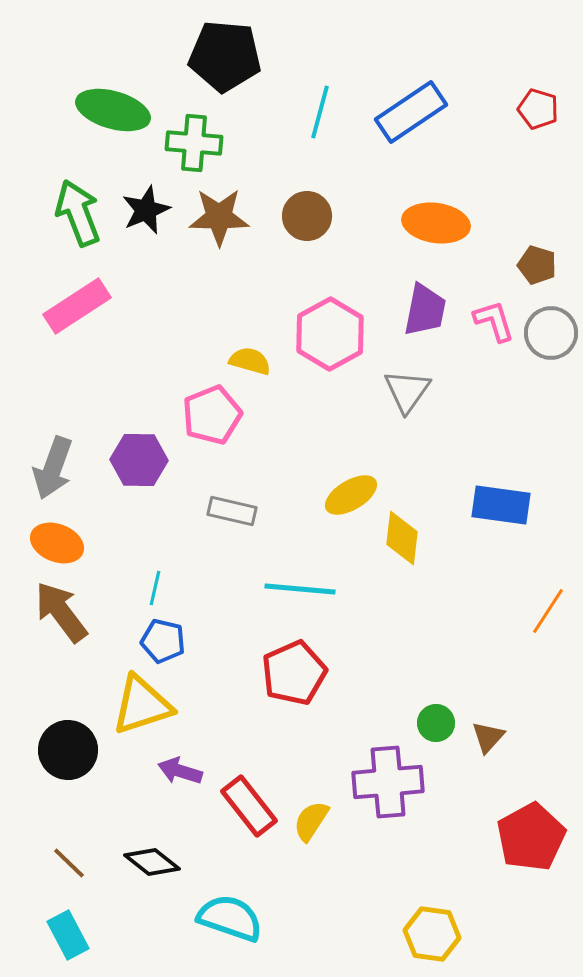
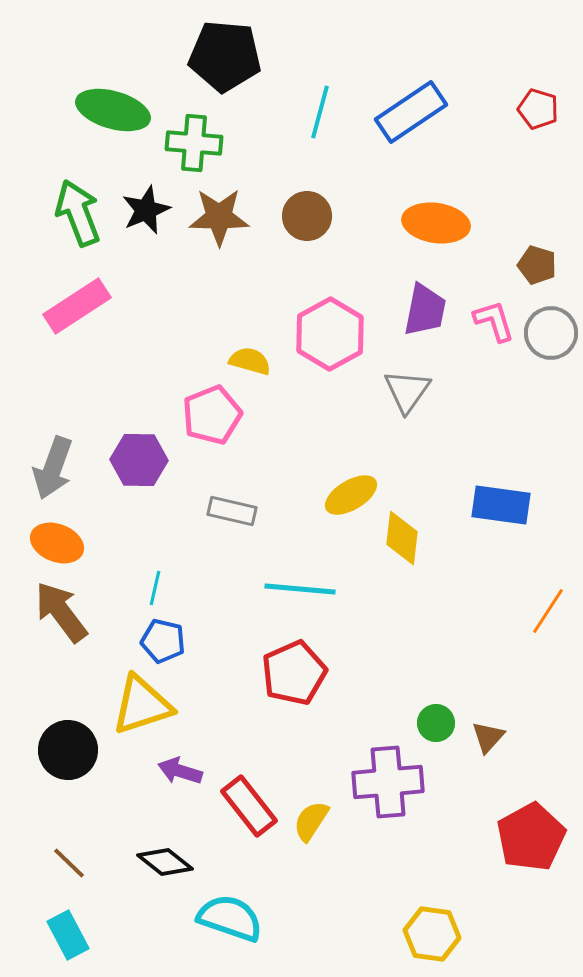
black diamond at (152, 862): moved 13 px right
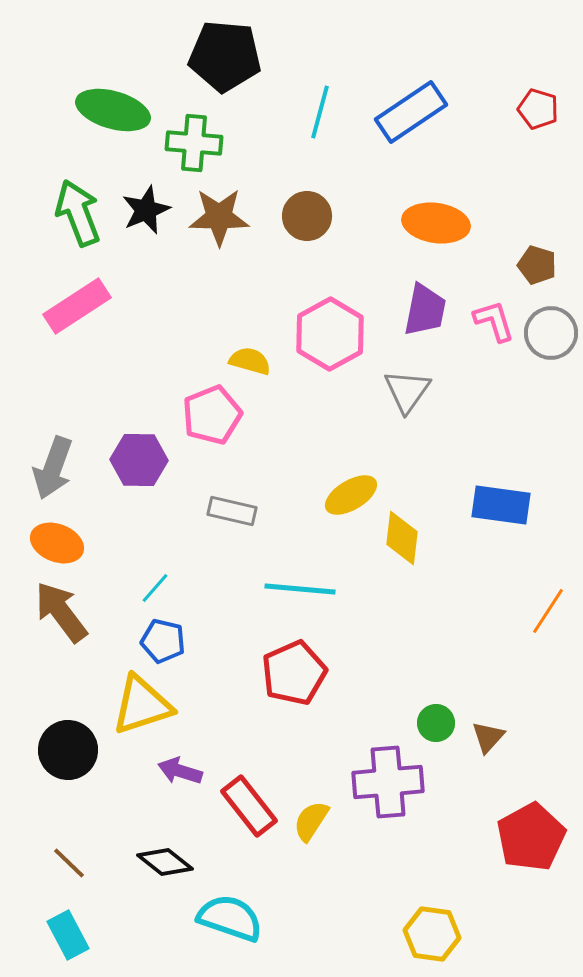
cyan line at (155, 588): rotated 28 degrees clockwise
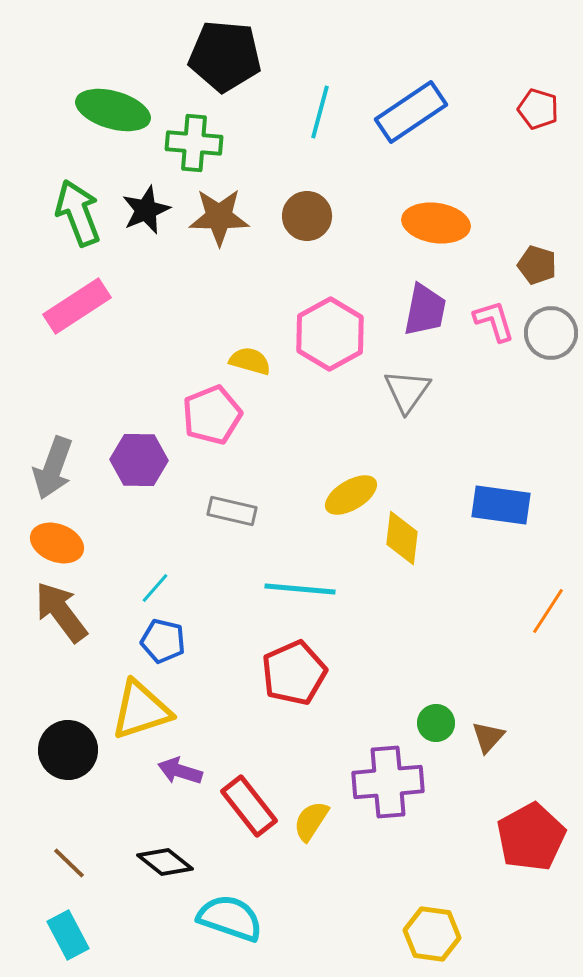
yellow triangle at (142, 705): moved 1 px left, 5 px down
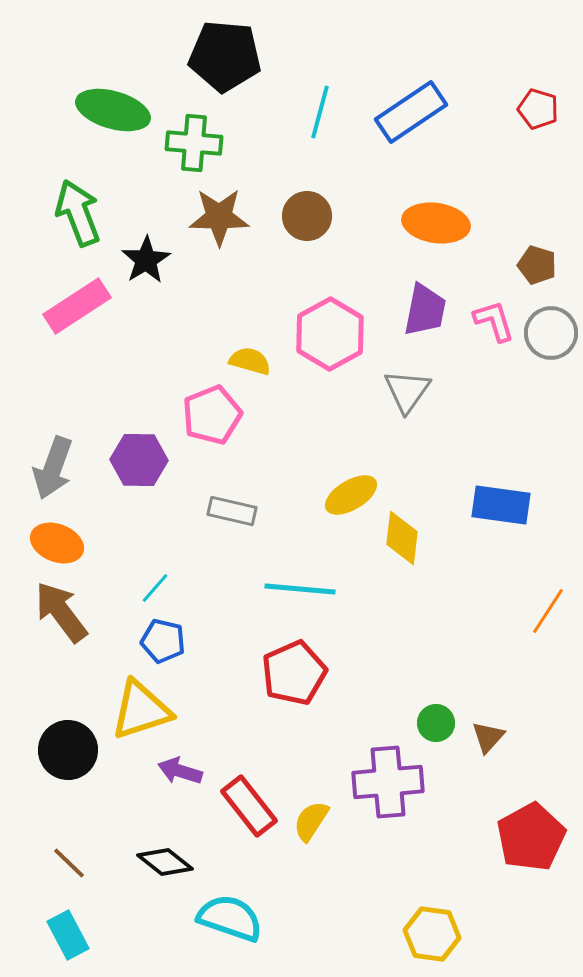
black star at (146, 210): moved 50 px down; rotated 9 degrees counterclockwise
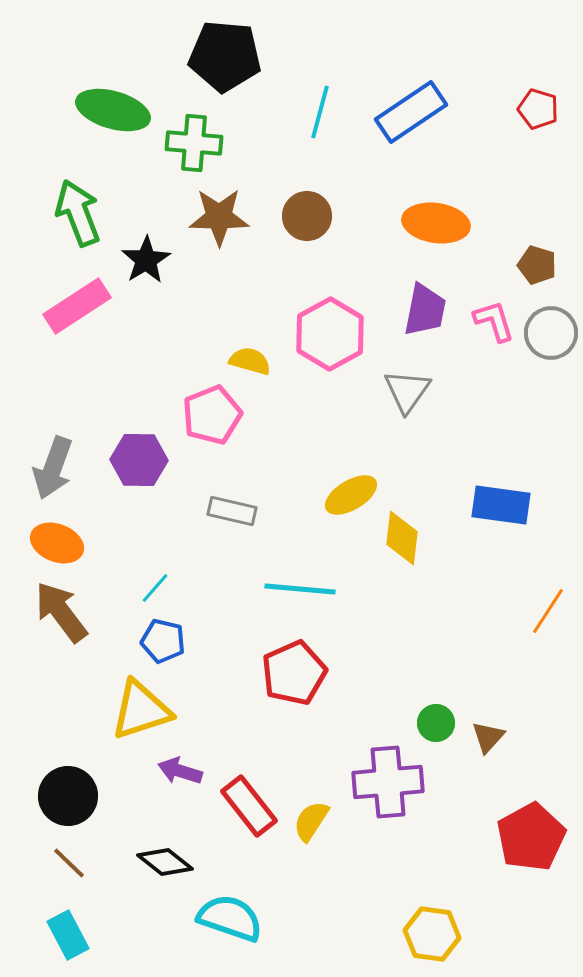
black circle at (68, 750): moved 46 px down
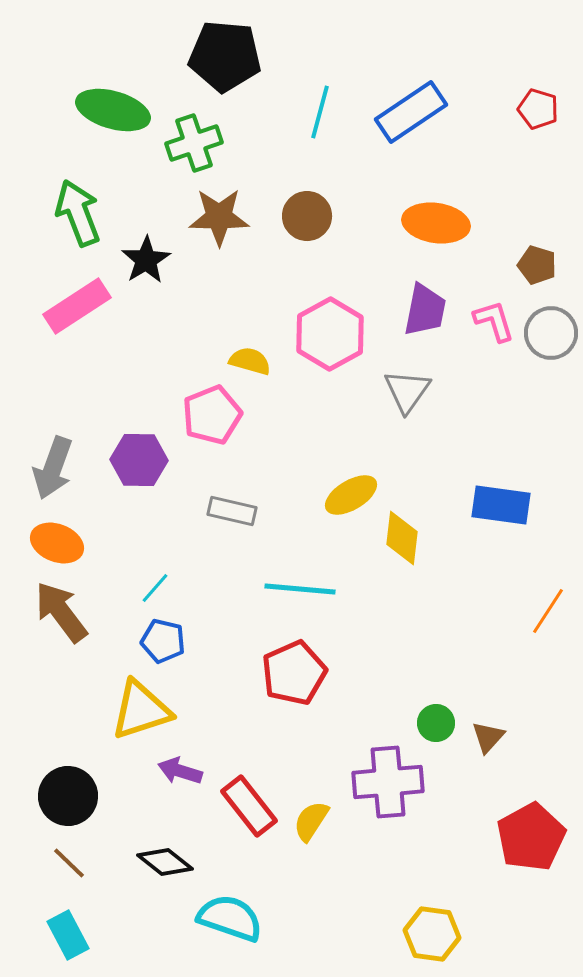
green cross at (194, 143): rotated 24 degrees counterclockwise
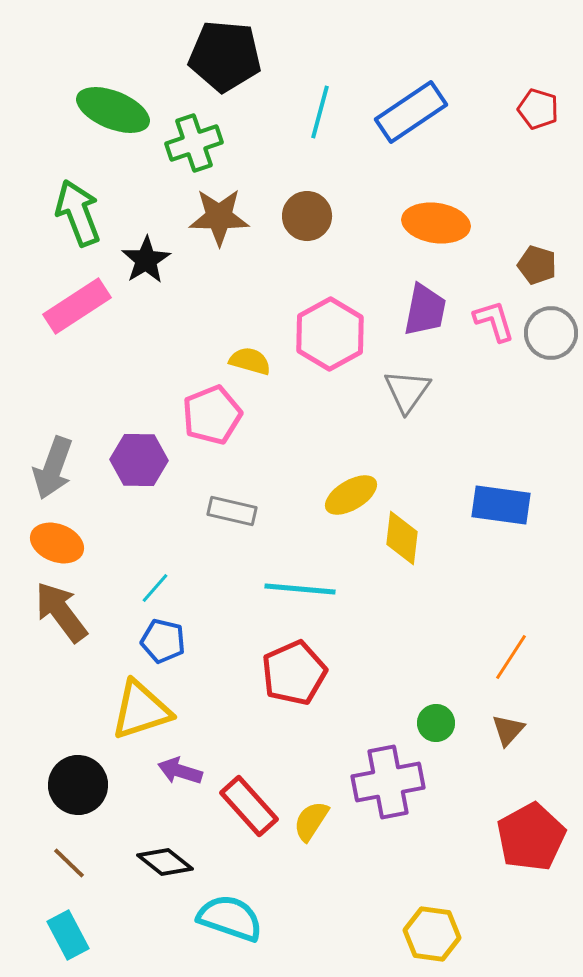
green ellipse at (113, 110): rotated 6 degrees clockwise
orange line at (548, 611): moved 37 px left, 46 px down
brown triangle at (488, 737): moved 20 px right, 7 px up
purple cross at (388, 782): rotated 6 degrees counterclockwise
black circle at (68, 796): moved 10 px right, 11 px up
red rectangle at (249, 806): rotated 4 degrees counterclockwise
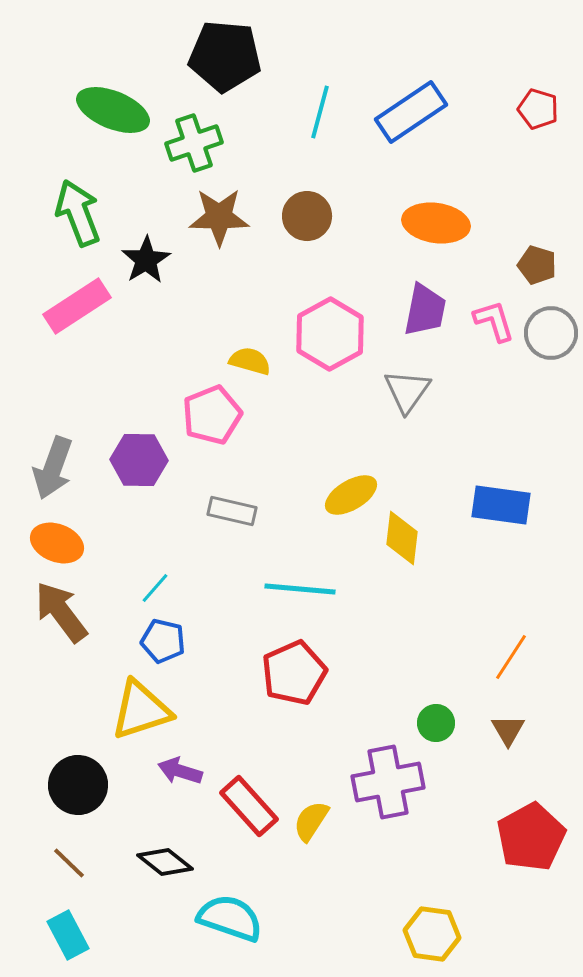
brown triangle at (508, 730): rotated 12 degrees counterclockwise
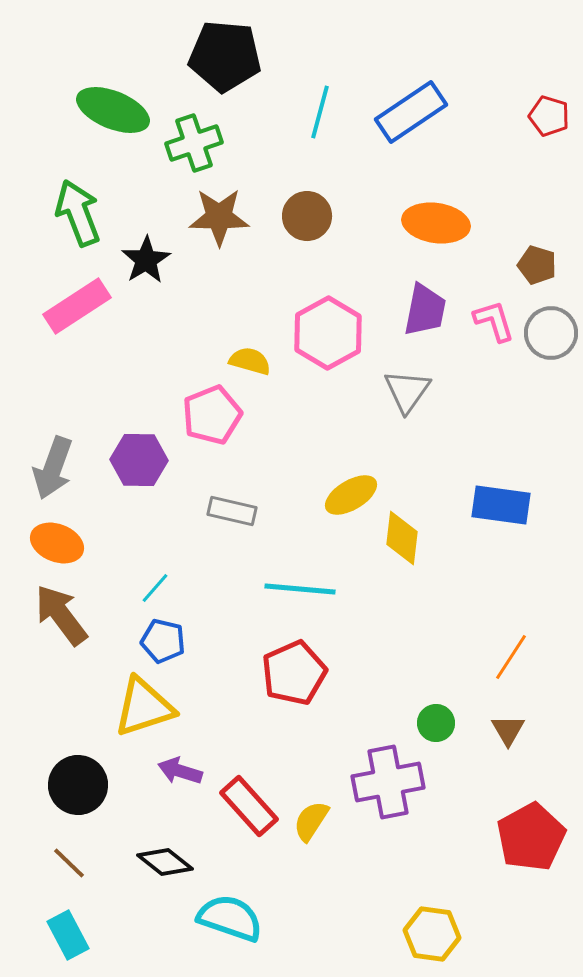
red pentagon at (538, 109): moved 11 px right, 7 px down
pink hexagon at (330, 334): moved 2 px left, 1 px up
brown arrow at (61, 612): moved 3 px down
yellow triangle at (141, 710): moved 3 px right, 3 px up
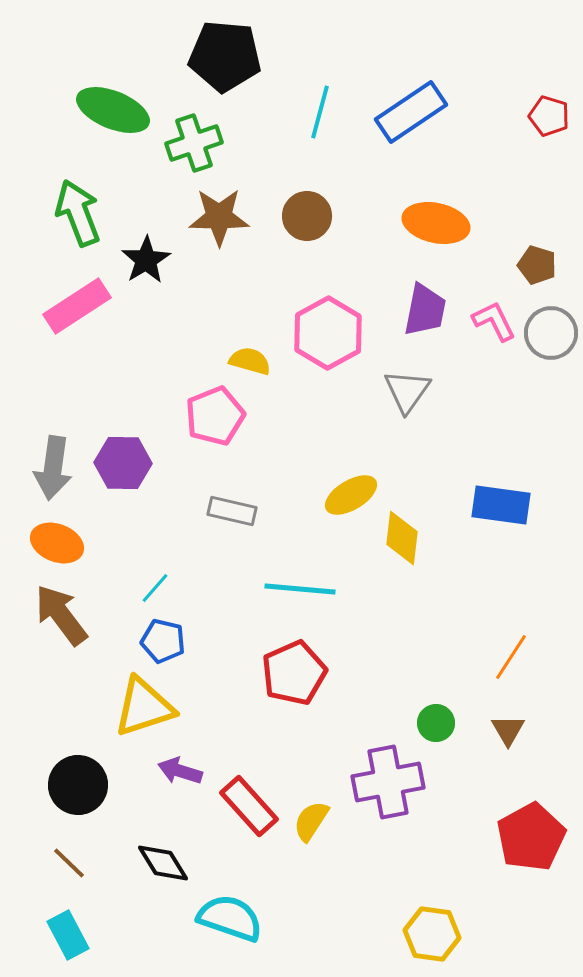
orange ellipse at (436, 223): rotated 4 degrees clockwise
pink L-shape at (494, 321): rotated 9 degrees counterclockwise
pink pentagon at (212, 415): moved 3 px right, 1 px down
purple hexagon at (139, 460): moved 16 px left, 3 px down
gray arrow at (53, 468): rotated 12 degrees counterclockwise
black diamond at (165, 862): moved 2 px left, 1 px down; rotated 20 degrees clockwise
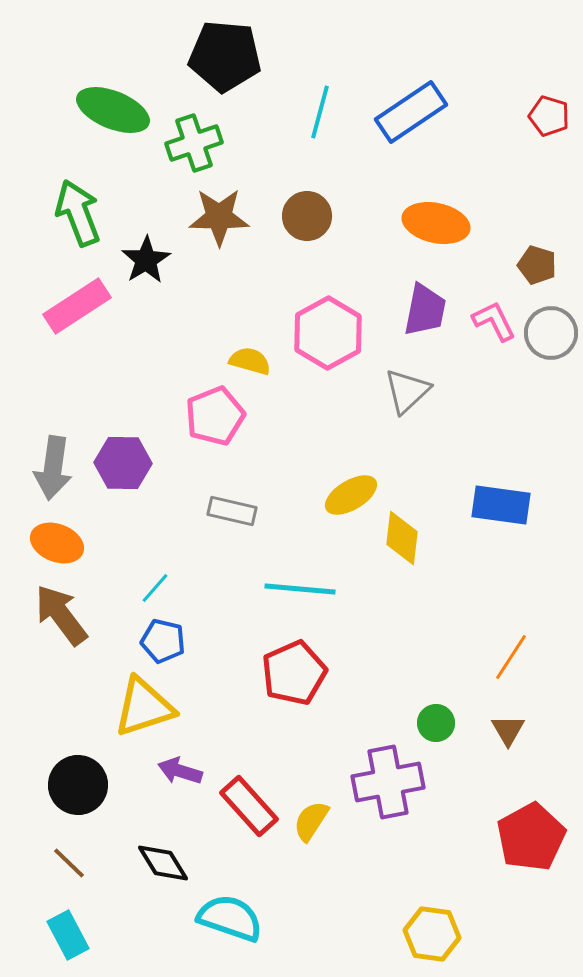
gray triangle at (407, 391): rotated 12 degrees clockwise
